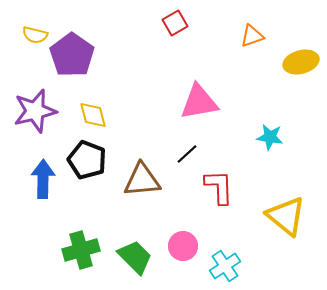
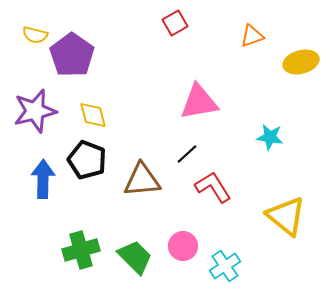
red L-shape: moved 6 px left; rotated 30 degrees counterclockwise
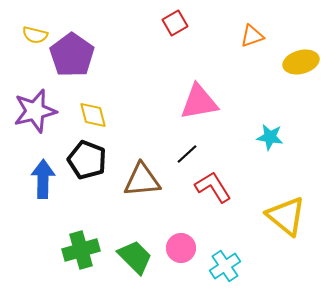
pink circle: moved 2 px left, 2 px down
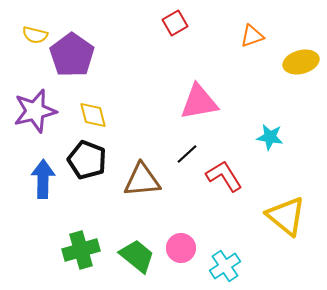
red L-shape: moved 11 px right, 11 px up
green trapezoid: moved 2 px right, 1 px up; rotated 6 degrees counterclockwise
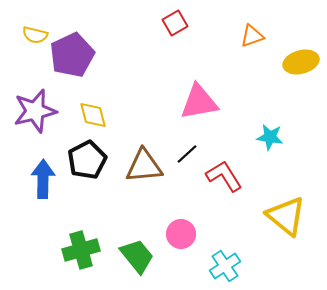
purple pentagon: rotated 12 degrees clockwise
black pentagon: rotated 24 degrees clockwise
brown triangle: moved 2 px right, 14 px up
pink circle: moved 14 px up
green trapezoid: rotated 12 degrees clockwise
